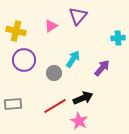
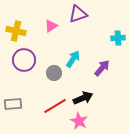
purple triangle: moved 2 px up; rotated 30 degrees clockwise
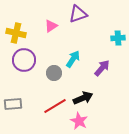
yellow cross: moved 2 px down
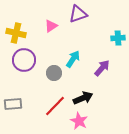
red line: rotated 15 degrees counterclockwise
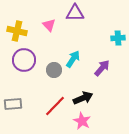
purple triangle: moved 3 px left, 1 px up; rotated 18 degrees clockwise
pink triangle: moved 2 px left, 1 px up; rotated 40 degrees counterclockwise
yellow cross: moved 1 px right, 2 px up
gray circle: moved 3 px up
pink star: moved 3 px right
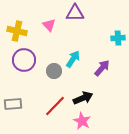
gray circle: moved 1 px down
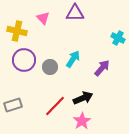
pink triangle: moved 6 px left, 7 px up
cyan cross: rotated 32 degrees clockwise
gray circle: moved 4 px left, 4 px up
gray rectangle: moved 1 px down; rotated 12 degrees counterclockwise
pink star: rotated 12 degrees clockwise
